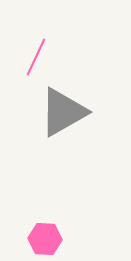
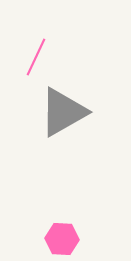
pink hexagon: moved 17 px right
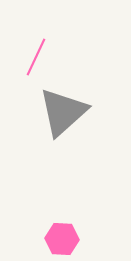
gray triangle: rotated 12 degrees counterclockwise
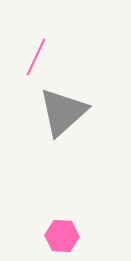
pink hexagon: moved 3 px up
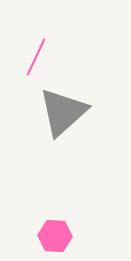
pink hexagon: moved 7 px left
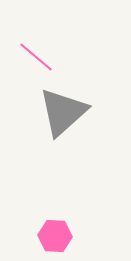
pink line: rotated 75 degrees counterclockwise
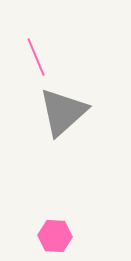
pink line: rotated 27 degrees clockwise
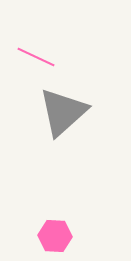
pink line: rotated 42 degrees counterclockwise
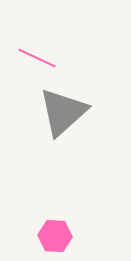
pink line: moved 1 px right, 1 px down
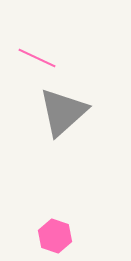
pink hexagon: rotated 16 degrees clockwise
